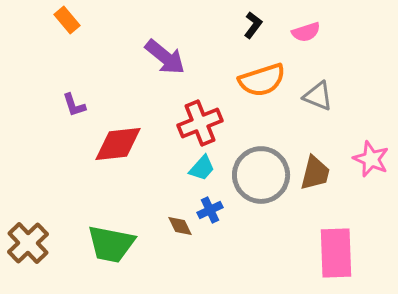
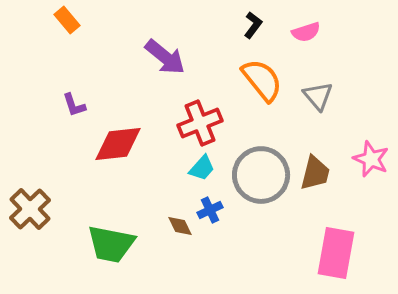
orange semicircle: rotated 111 degrees counterclockwise
gray triangle: rotated 28 degrees clockwise
brown cross: moved 2 px right, 34 px up
pink rectangle: rotated 12 degrees clockwise
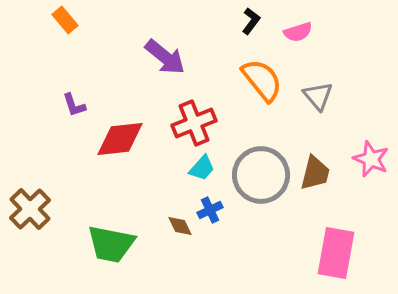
orange rectangle: moved 2 px left
black L-shape: moved 2 px left, 4 px up
pink semicircle: moved 8 px left
red cross: moved 6 px left
red diamond: moved 2 px right, 5 px up
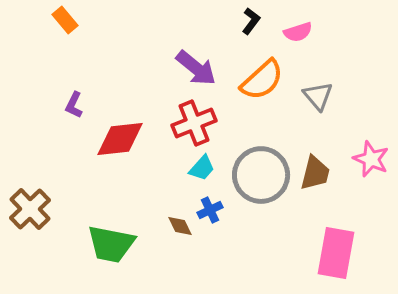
purple arrow: moved 31 px right, 11 px down
orange semicircle: rotated 87 degrees clockwise
purple L-shape: rotated 44 degrees clockwise
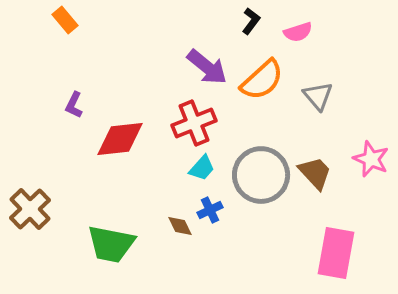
purple arrow: moved 11 px right, 1 px up
brown trapezoid: rotated 57 degrees counterclockwise
